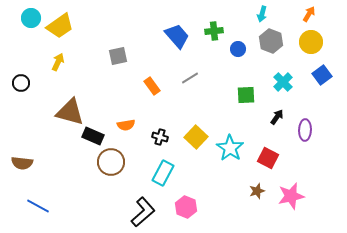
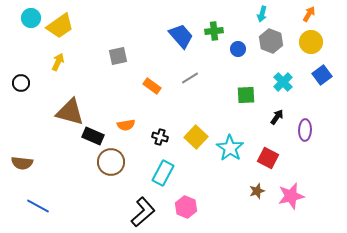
blue trapezoid: moved 4 px right
orange rectangle: rotated 18 degrees counterclockwise
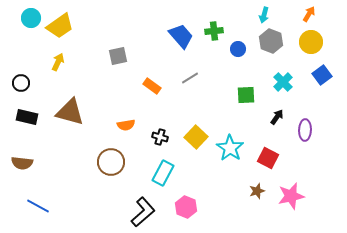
cyan arrow: moved 2 px right, 1 px down
black rectangle: moved 66 px left, 19 px up; rotated 10 degrees counterclockwise
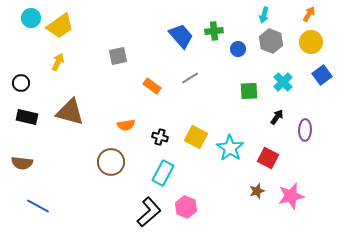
green square: moved 3 px right, 4 px up
yellow square: rotated 15 degrees counterclockwise
black L-shape: moved 6 px right
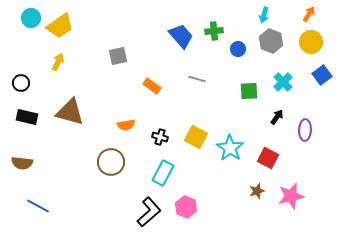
gray line: moved 7 px right, 1 px down; rotated 48 degrees clockwise
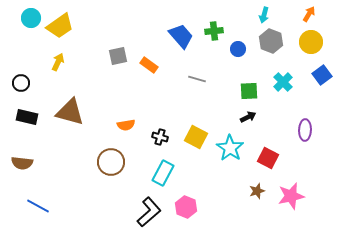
orange rectangle: moved 3 px left, 21 px up
black arrow: moved 29 px left; rotated 28 degrees clockwise
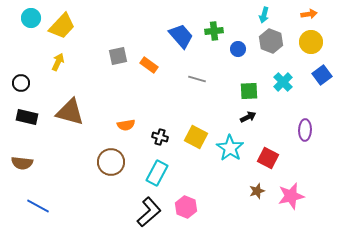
orange arrow: rotated 49 degrees clockwise
yellow trapezoid: moved 2 px right; rotated 12 degrees counterclockwise
cyan rectangle: moved 6 px left
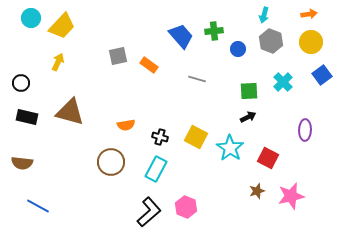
cyan rectangle: moved 1 px left, 4 px up
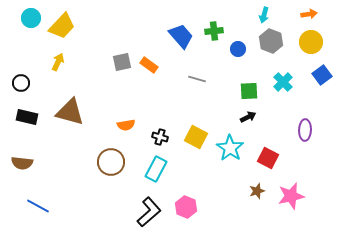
gray square: moved 4 px right, 6 px down
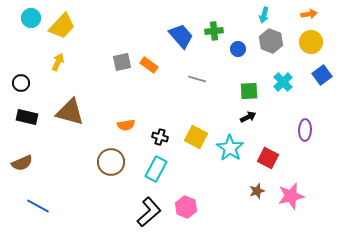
brown semicircle: rotated 30 degrees counterclockwise
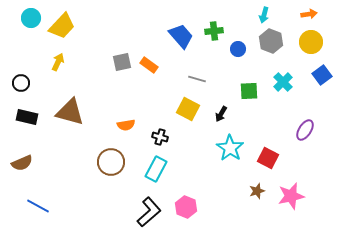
black arrow: moved 27 px left, 3 px up; rotated 147 degrees clockwise
purple ellipse: rotated 30 degrees clockwise
yellow square: moved 8 px left, 28 px up
